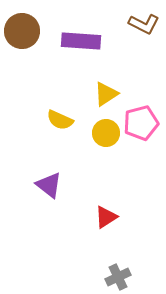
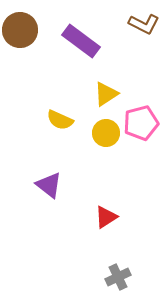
brown circle: moved 2 px left, 1 px up
purple rectangle: rotated 33 degrees clockwise
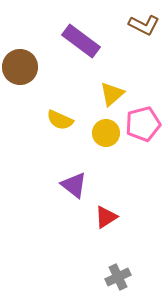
brown L-shape: moved 1 px down
brown circle: moved 37 px down
yellow triangle: moved 6 px right; rotated 8 degrees counterclockwise
pink pentagon: moved 2 px right, 1 px down
purple triangle: moved 25 px right
